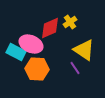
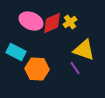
red diamond: moved 2 px right, 5 px up
pink ellipse: moved 23 px up
yellow triangle: rotated 15 degrees counterclockwise
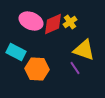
red diamond: moved 1 px right, 1 px down
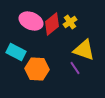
red diamond: moved 1 px left; rotated 15 degrees counterclockwise
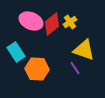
cyan rectangle: rotated 30 degrees clockwise
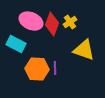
red diamond: rotated 30 degrees counterclockwise
cyan rectangle: moved 8 px up; rotated 30 degrees counterclockwise
purple line: moved 20 px left; rotated 32 degrees clockwise
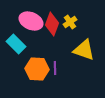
cyan rectangle: rotated 18 degrees clockwise
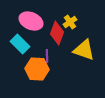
red diamond: moved 5 px right, 9 px down
cyan rectangle: moved 4 px right
purple line: moved 8 px left, 12 px up
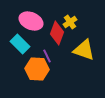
purple line: rotated 24 degrees counterclockwise
